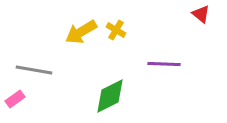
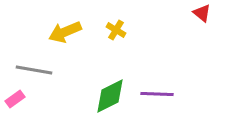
red triangle: moved 1 px right, 1 px up
yellow arrow: moved 16 px left; rotated 8 degrees clockwise
purple line: moved 7 px left, 30 px down
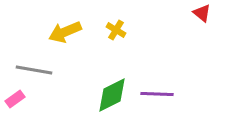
green diamond: moved 2 px right, 1 px up
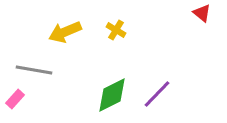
purple line: rotated 48 degrees counterclockwise
pink rectangle: rotated 12 degrees counterclockwise
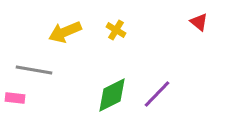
red triangle: moved 3 px left, 9 px down
pink rectangle: moved 1 px up; rotated 54 degrees clockwise
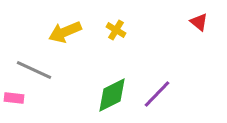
gray line: rotated 15 degrees clockwise
pink rectangle: moved 1 px left
